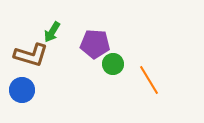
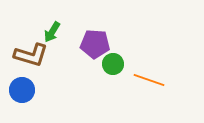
orange line: rotated 40 degrees counterclockwise
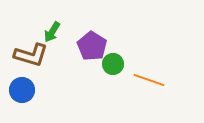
purple pentagon: moved 3 px left, 2 px down; rotated 28 degrees clockwise
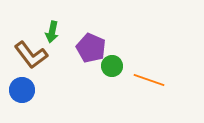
green arrow: rotated 20 degrees counterclockwise
purple pentagon: moved 1 px left, 2 px down; rotated 8 degrees counterclockwise
brown L-shape: rotated 36 degrees clockwise
green circle: moved 1 px left, 2 px down
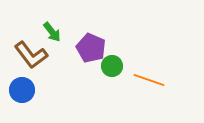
green arrow: rotated 50 degrees counterclockwise
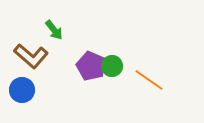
green arrow: moved 2 px right, 2 px up
purple pentagon: moved 18 px down
brown L-shape: moved 1 px down; rotated 12 degrees counterclockwise
orange line: rotated 16 degrees clockwise
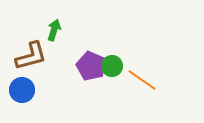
green arrow: rotated 125 degrees counterclockwise
brown L-shape: rotated 56 degrees counterclockwise
orange line: moved 7 px left
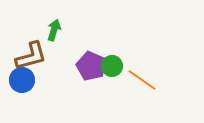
blue circle: moved 10 px up
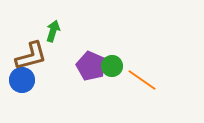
green arrow: moved 1 px left, 1 px down
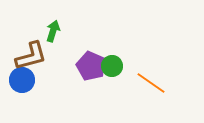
orange line: moved 9 px right, 3 px down
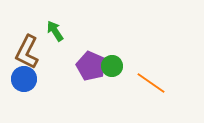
green arrow: moved 2 px right; rotated 50 degrees counterclockwise
brown L-shape: moved 4 px left, 4 px up; rotated 132 degrees clockwise
blue circle: moved 2 px right, 1 px up
